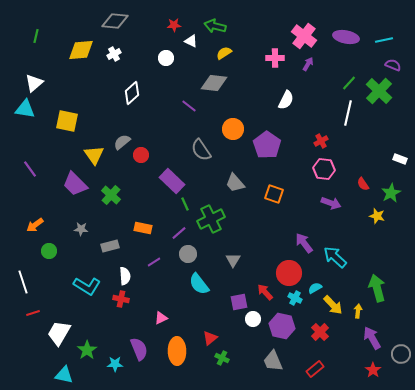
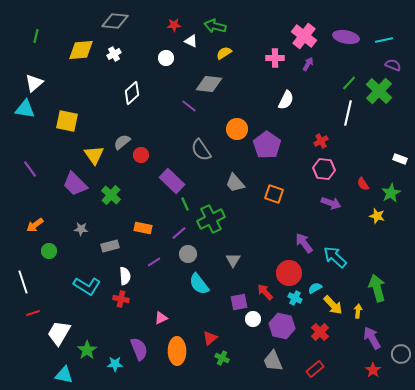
gray diamond at (214, 83): moved 5 px left, 1 px down
orange circle at (233, 129): moved 4 px right
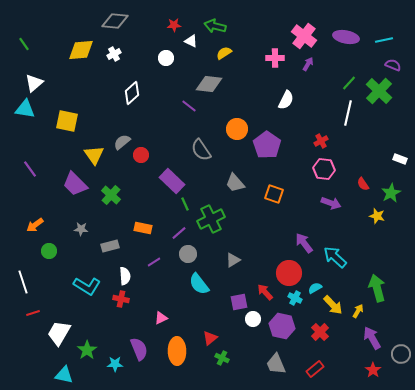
green line at (36, 36): moved 12 px left, 8 px down; rotated 48 degrees counterclockwise
gray triangle at (233, 260): rotated 28 degrees clockwise
yellow arrow at (358, 311): rotated 24 degrees clockwise
gray trapezoid at (273, 361): moved 3 px right, 3 px down
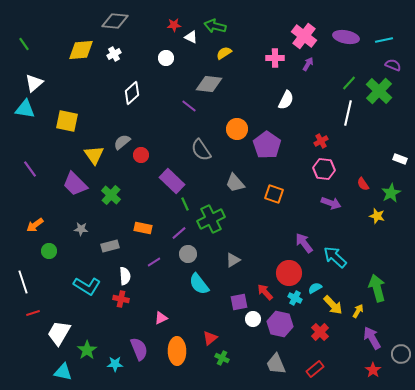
white triangle at (191, 41): moved 4 px up
purple hexagon at (282, 326): moved 2 px left, 2 px up
cyan triangle at (64, 375): moved 1 px left, 3 px up
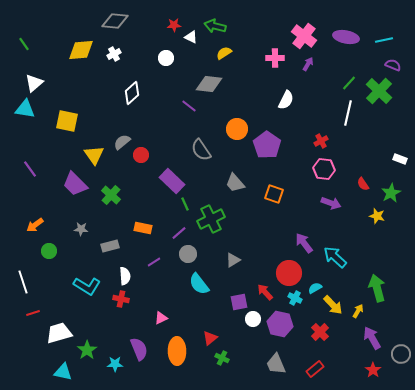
white trapezoid at (59, 333): rotated 44 degrees clockwise
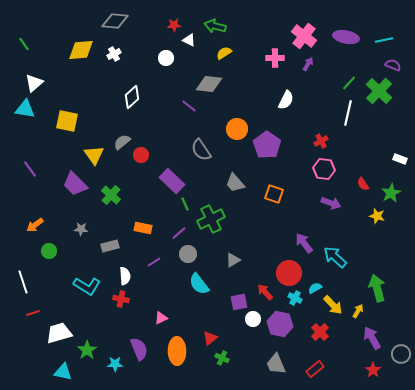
white triangle at (191, 37): moved 2 px left, 3 px down
white diamond at (132, 93): moved 4 px down
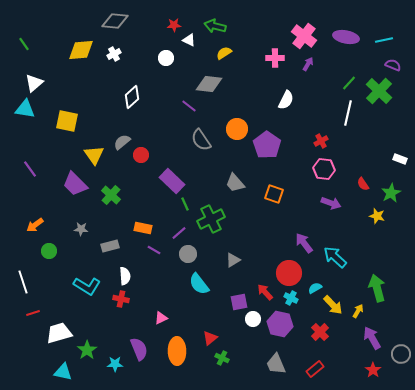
gray semicircle at (201, 150): moved 10 px up
purple line at (154, 262): moved 12 px up; rotated 64 degrees clockwise
cyan cross at (295, 298): moved 4 px left
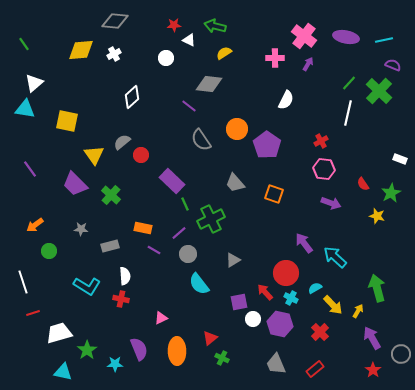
red circle at (289, 273): moved 3 px left
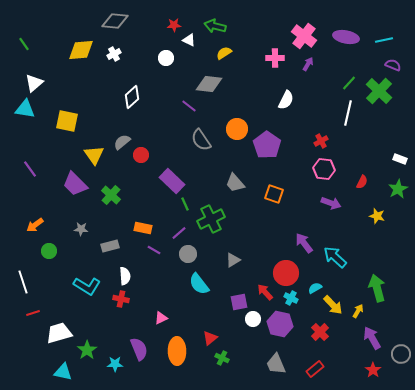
red semicircle at (363, 184): moved 1 px left, 2 px up; rotated 120 degrees counterclockwise
green star at (391, 193): moved 7 px right, 4 px up
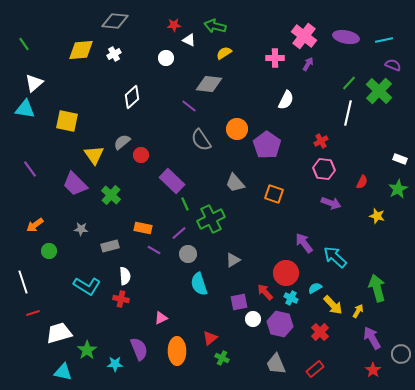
cyan semicircle at (199, 284): rotated 20 degrees clockwise
